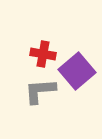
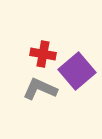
gray L-shape: moved 2 px up; rotated 28 degrees clockwise
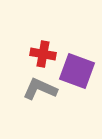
purple square: rotated 30 degrees counterclockwise
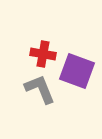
gray L-shape: rotated 44 degrees clockwise
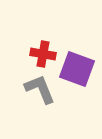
purple square: moved 2 px up
